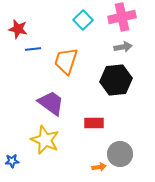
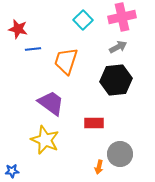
gray arrow: moved 5 px left; rotated 18 degrees counterclockwise
blue star: moved 10 px down
orange arrow: rotated 112 degrees clockwise
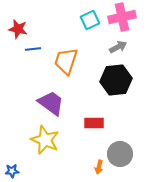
cyan square: moved 7 px right; rotated 18 degrees clockwise
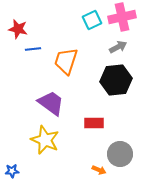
cyan square: moved 2 px right
orange arrow: moved 3 px down; rotated 80 degrees counterclockwise
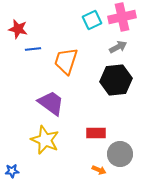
red rectangle: moved 2 px right, 10 px down
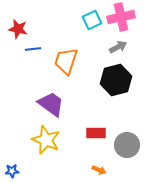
pink cross: moved 1 px left
black hexagon: rotated 8 degrees counterclockwise
purple trapezoid: moved 1 px down
yellow star: moved 1 px right
gray circle: moved 7 px right, 9 px up
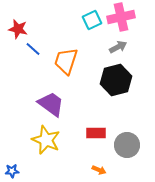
blue line: rotated 49 degrees clockwise
